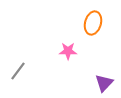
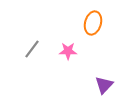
gray line: moved 14 px right, 22 px up
purple triangle: moved 2 px down
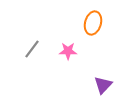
purple triangle: moved 1 px left
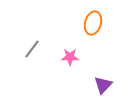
pink star: moved 2 px right, 6 px down
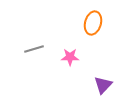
gray line: moved 2 px right; rotated 36 degrees clockwise
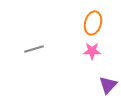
pink star: moved 22 px right, 6 px up
purple triangle: moved 5 px right
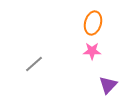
gray line: moved 15 px down; rotated 24 degrees counterclockwise
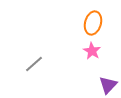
pink star: rotated 30 degrees clockwise
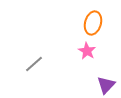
pink star: moved 5 px left
purple triangle: moved 2 px left
